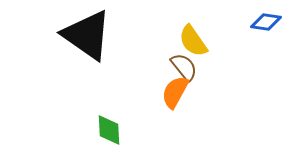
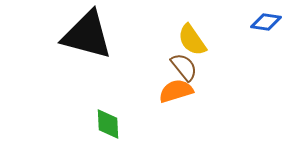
black triangle: rotated 20 degrees counterclockwise
yellow semicircle: moved 1 px left, 1 px up
orange semicircle: moved 1 px right, 1 px up; rotated 44 degrees clockwise
green diamond: moved 1 px left, 6 px up
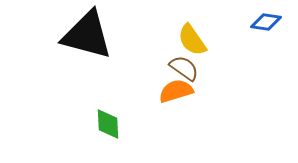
brown semicircle: moved 1 px down; rotated 16 degrees counterclockwise
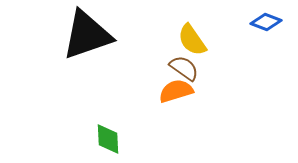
blue diamond: rotated 12 degrees clockwise
black triangle: rotated 34 degrees counterclockwise
green diamond: moved 15 px down
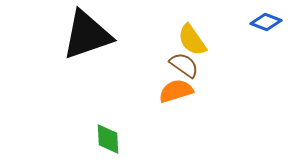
brown semicircle: moved 3 px up
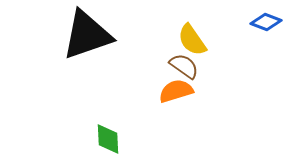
brown semicircle: moved 1 px down
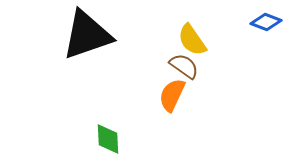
orange semicircle: moved 4 px left, 4 px down; rotated 48 degrees counterclockwise
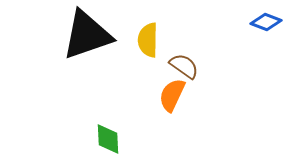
yellow semicircle: moved 44 px left; rotated 36 degrees clockwise
